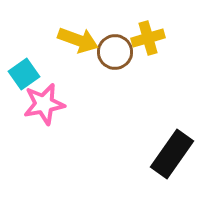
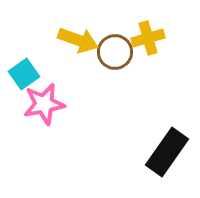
black rectangle: moved 5 px left, 2 px up
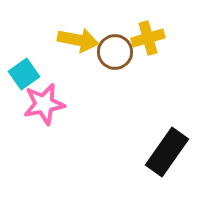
yellow arrow: rotated 9 degrees counterclockwise
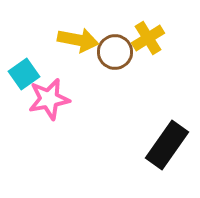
yellow cross: rotated 16 degrees counterclockwise
pink star: moved 5 px right, 5 px up
black rectangle: moved 7 px up
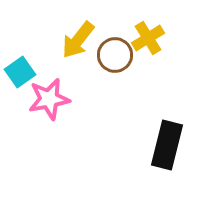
yellow arrow: rotated 117 degrees clockwise
brown circle: moved 3 px down
cyan square: moved 4 px left, 2 px up
black rectangle: rotated 21 degrees counterclockwise
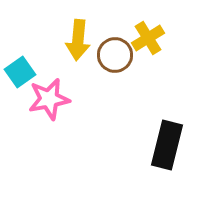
yellow arrow: rotated 33 degrees counterclockwise
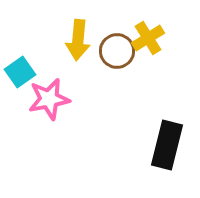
brown circle: moved 2 px right, 4 px up
